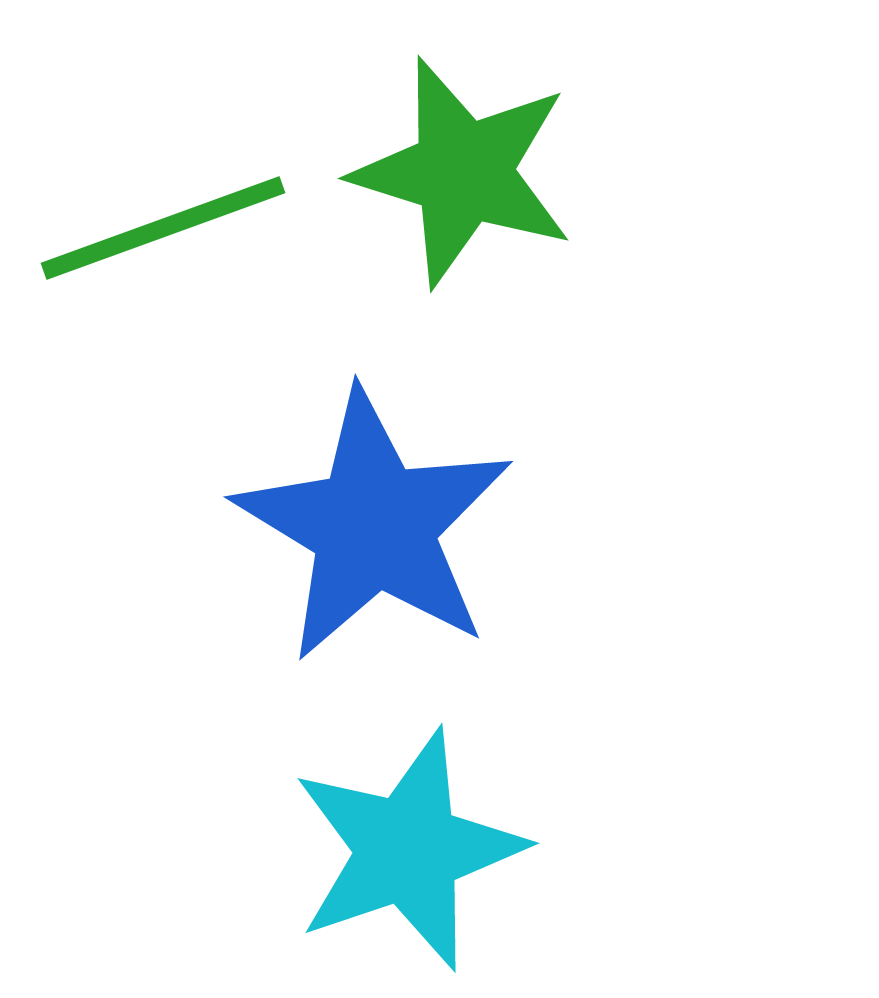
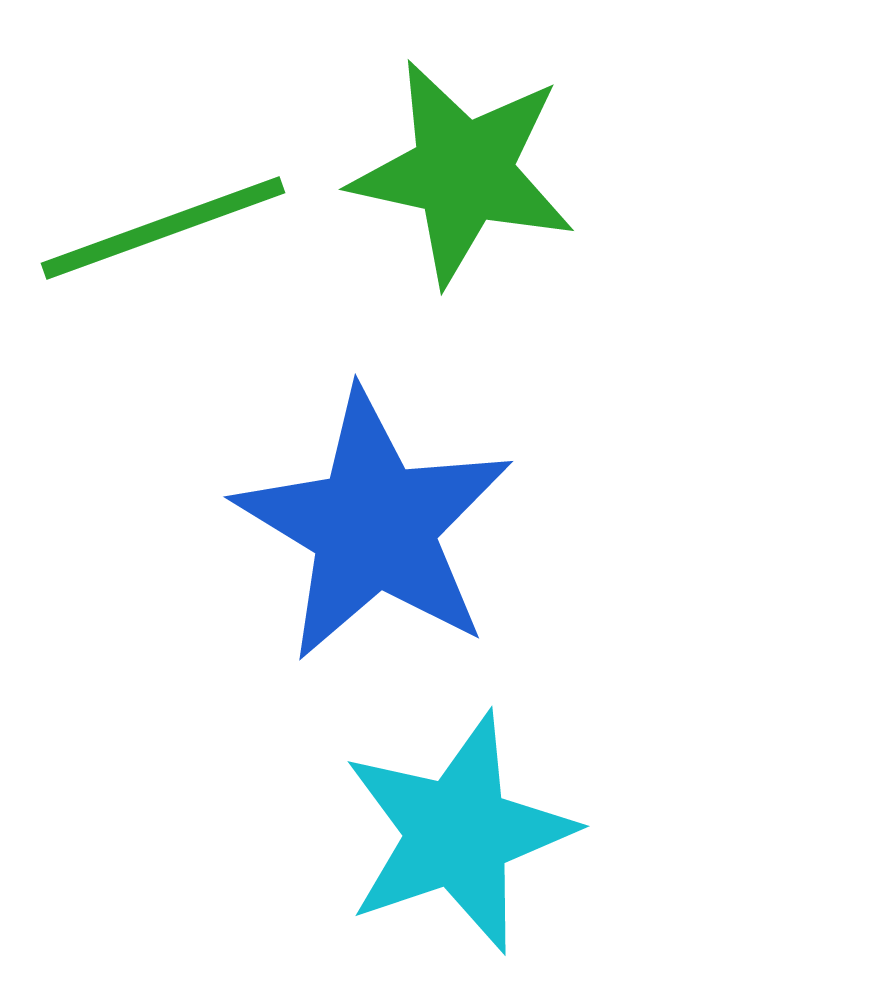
green star: rotated 5 degrees counterclockwise
cyan star: moved 50 px right, 17 px up
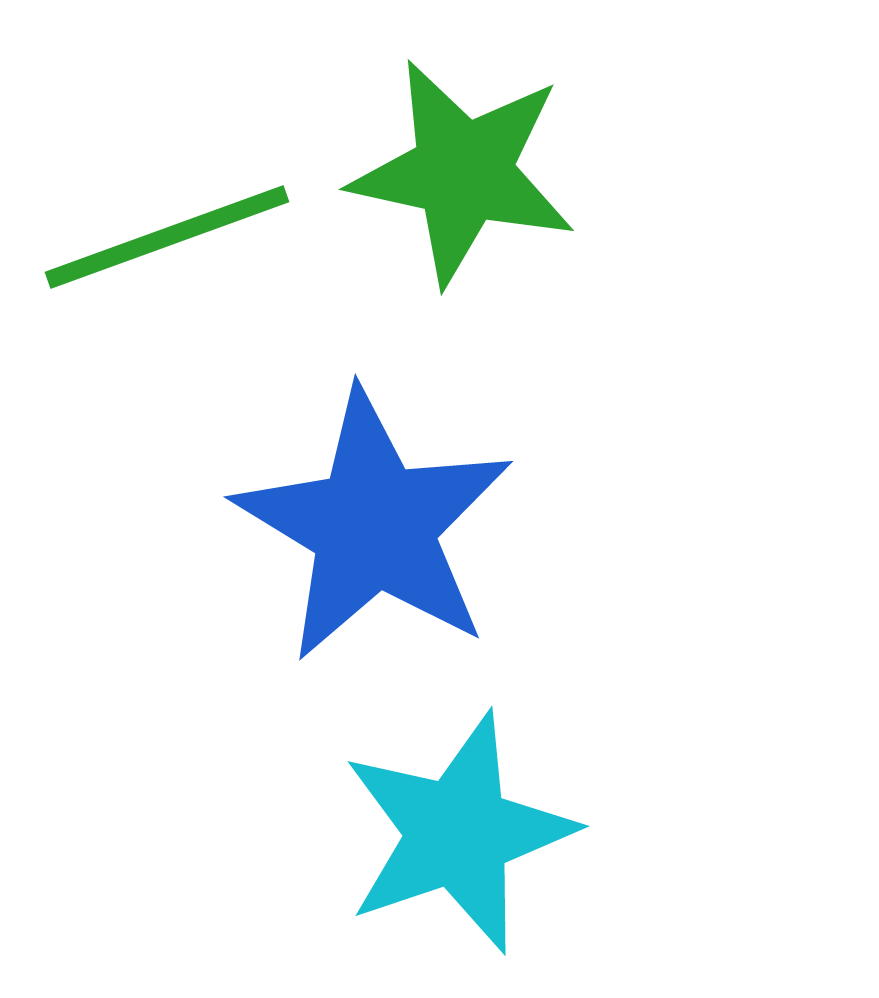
green line: moved 4 px right, 9 px down
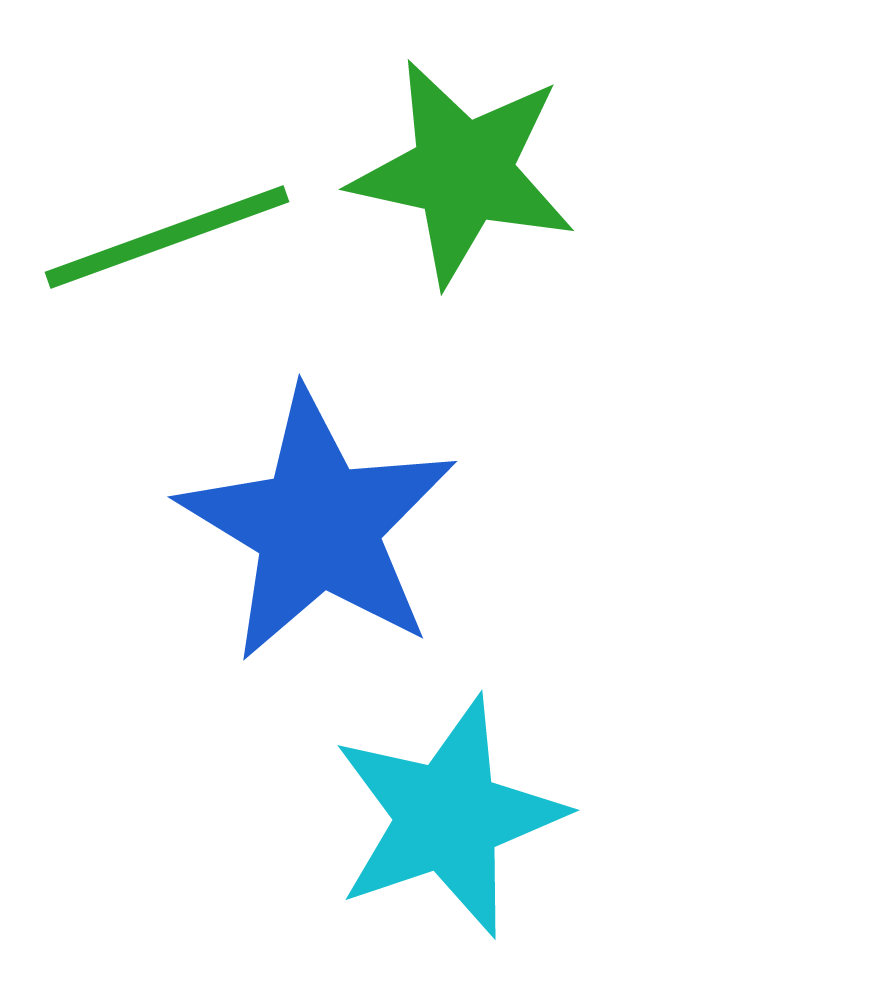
blue star: moved 56 px left
cyan star: moved 10 px left, 16 px up
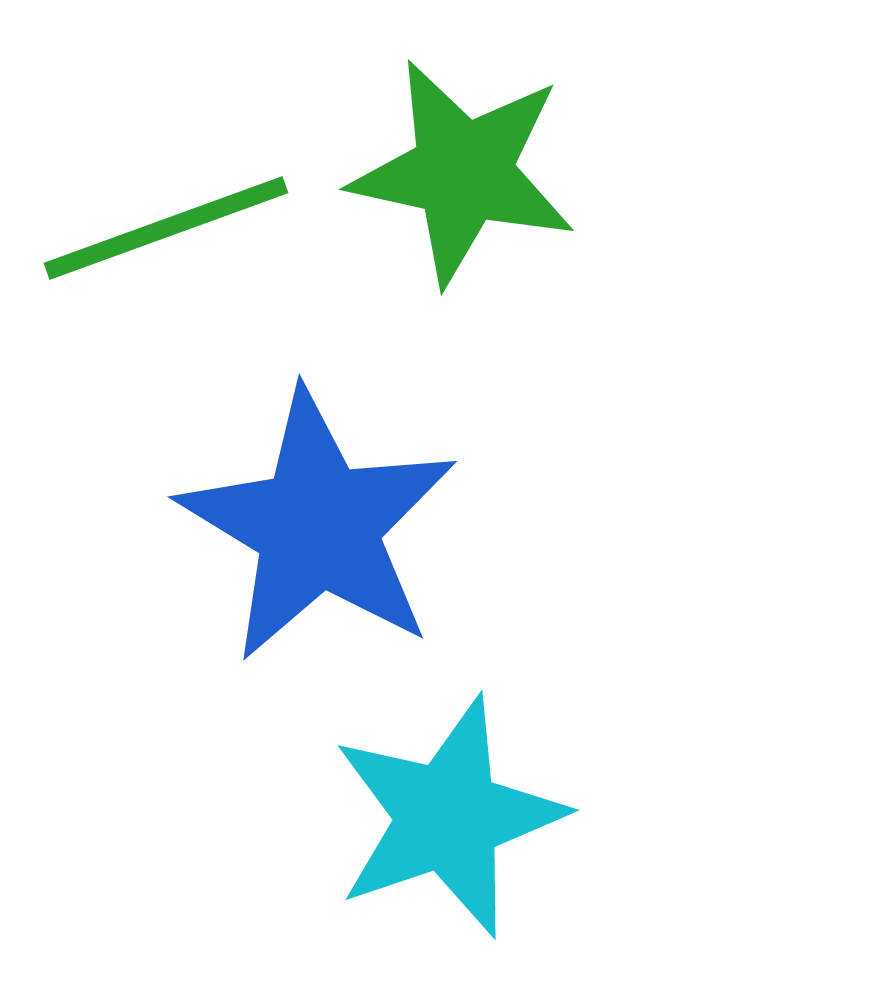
green line: moved 1 px left, 9 px up
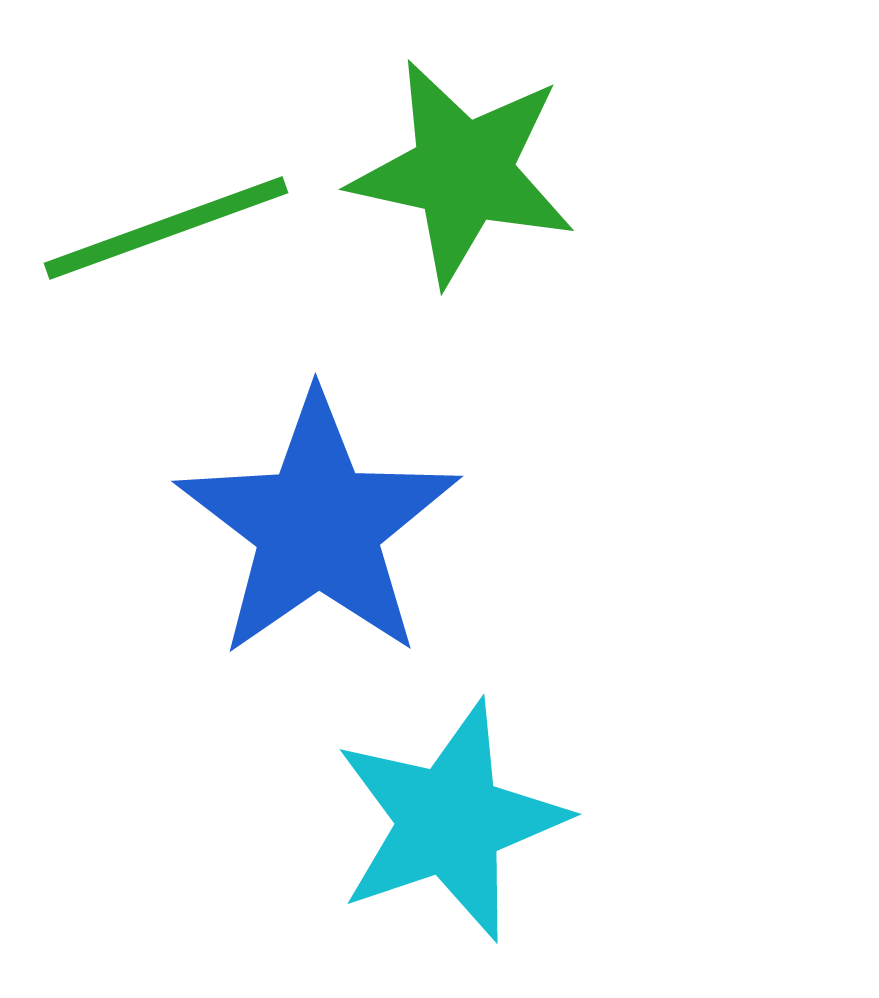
blue star: rotated 6 degrees clockwise
cyan star: moved 2 px right, 4 px down
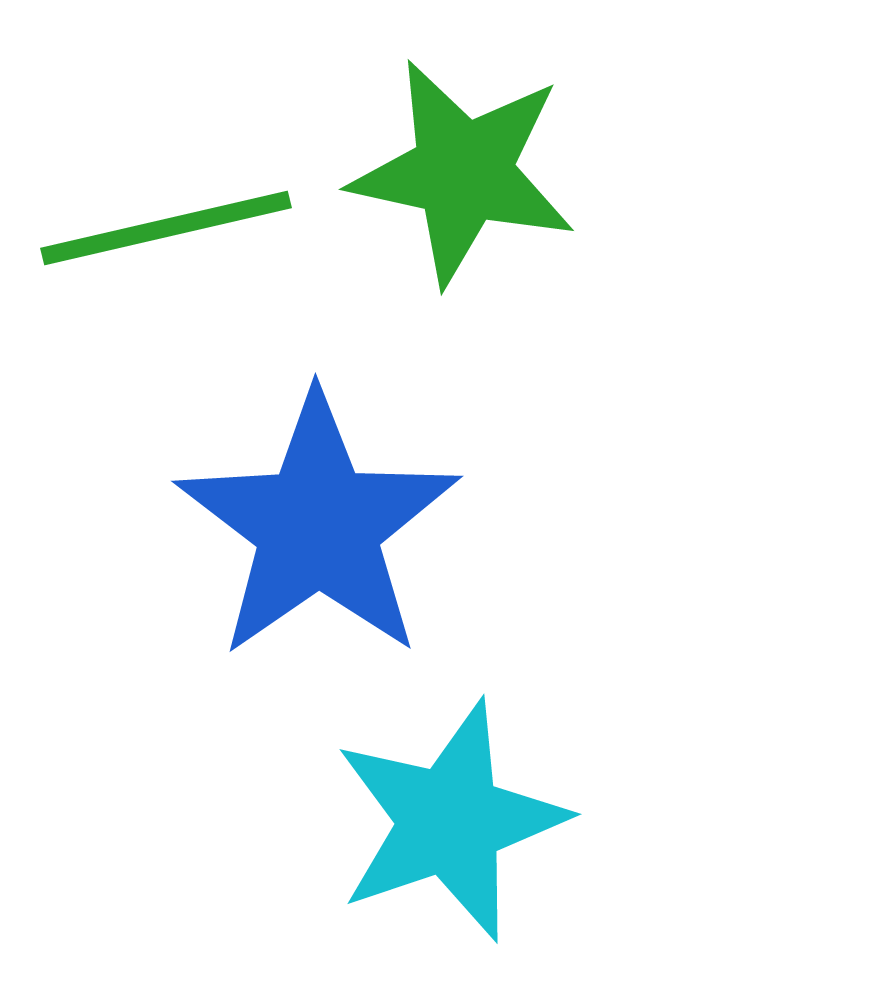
green line: rotated 7 degrees clockwise
